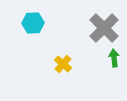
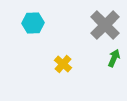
gray cross: moved 1 px right, 3 px up
green arrow: rotated 30 degrees clockwise
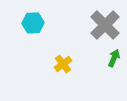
yellow cross: rotated 12 degrees clockwise
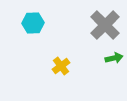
green arrow: rotated 54 degrees clockwise
yellow cross: moved 2 px left, 2 px down
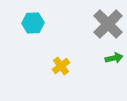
gray cross: moved 3 px right, 1 px up
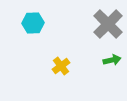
green arrow: moved 2 px left, 2 px down
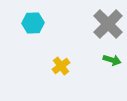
green arrow: rotated 30 degrees clockwise
